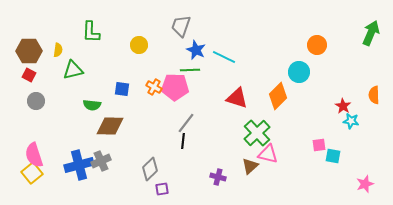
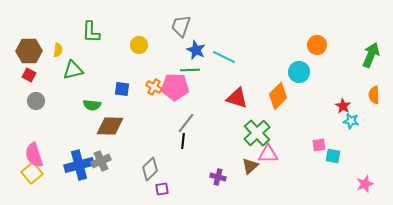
green arrow: moved 22 px down
pink triangle: rotated 15 degrees counterclockwise
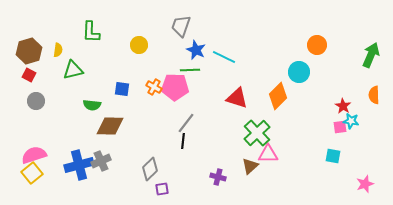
brown hexagon: rotated 15 degrees counterclockwise
pink square: moved 21 px right, 18 px up
pink semicircle: rotated 90 degrees clockwise
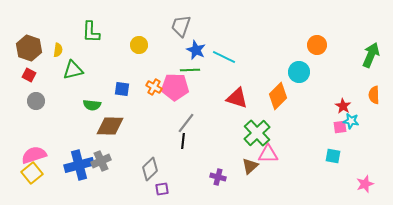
brown hexagon: moved 3 px up; rotated 25 degrees counterclockwise
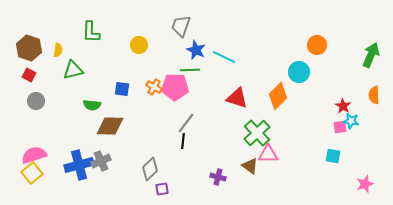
brown triangle: rotated 42 degrees counterclockwise
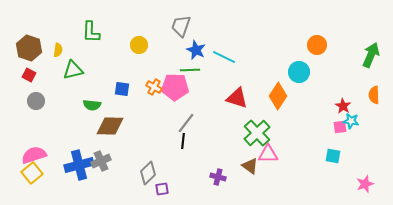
orange diamond: rotated 12 degrees counterclockwise
gray diamond: moved 2 px left, 4 px down
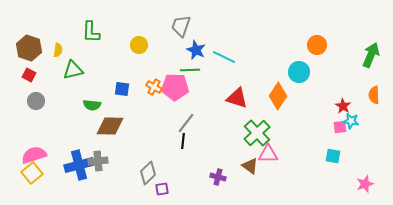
gray cross: moved 3 px left; rotated 18 degrees clockwise
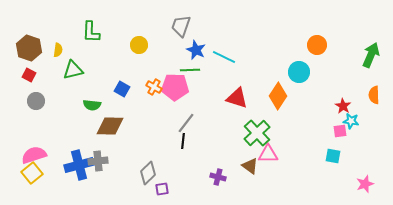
blue square: rotated 21 degrees clockwise
pink square: moved 4 px down
